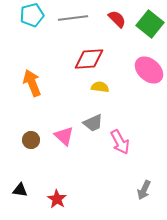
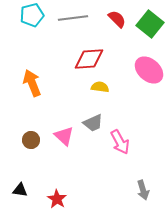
gray arrow: moved 1 px left; rotated 42 degrees counterclockwise
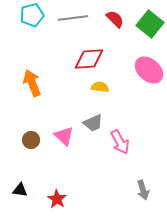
red semicircle: moved 2 px left
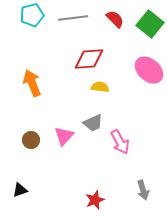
pink triangle: rotated 30 degrees clockwise
black triangle: rotated 28 degrees counterclockwise
red star: moved 38 px right, 1 px down; rotated 18 degrees clockwise
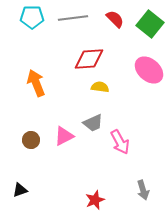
cyan pentagon: moved 2 px down; rotated 15 degrees clockwise
orange arrow: moved 4 px right
pink triangle: rotated 20 degrees clockwise
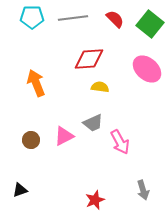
pink ellipse: moved 2 px left, 1 px up
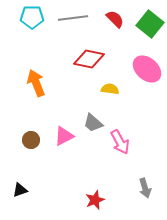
red diamond: rotated 16 degrees clockwise
yellow semicircle: moved 10 px right, 2 px down
gray trapezoid: rotated 65 degrees clockwise
gray arrow: moved 2 px right, 2 px up
